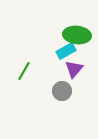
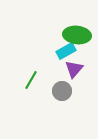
green line: moved 7 px right, 9 px down
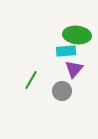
cyan rectangle: rotated 24 degrees clockwise
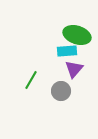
green ellipse: rotated 12 degrees clockwise
cyan rectangle: moved 1 px right
gray circle: moved 1 px left
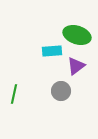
cyan rectangle: moved 15 px left
purple triangle: moved 2 px right, 3 px up; rotated 12 degrees clockwise
green line: moved 17 px left, 14 px down; rotated 18 degrees counterclockwise
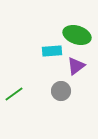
green line: rotated 42 degrees clockwise
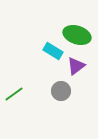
cyan rectangle: moved 1 px right; rotated 36 degrees clockwise
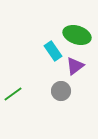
cyan rectangle: rotated 24 degrees clockwise
purple triangle: moved 1 px left
green line: moved 1 px left
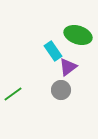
green ellipse: moved 1 px right
purple triangle: moved 7 px left, 1 px down
gray circle: moved 1 px up
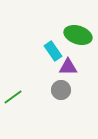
purple triangle: rotated 36 degrees clockwise
green line: moved 3 px down
